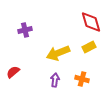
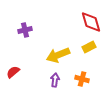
yellow arrow: moved 2 px down
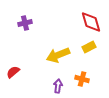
purple cross: moved 7 px up
purple arrow: moved 3 px right, 6 px down
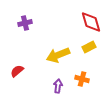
red semicircle: moved 4 px right, 1 px up
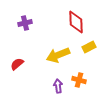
red diamond: moved 15 px left; rotated 15 degrees clockwise
red semicircle: moved 7 px up
orange cross: moved 3 px left, 1 px down
purple arrow: rotated 16 degrees counterclockwise
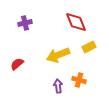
red diamond: rotated 20 degrees counterclockwise
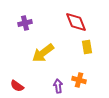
yellow rectangle: moved 2 px left; rotated 72 degrees counterclockwise
yellow arrow: moved 15 px left, 2 px up; rotated 15 degrees counterclockwise
red semicircle: moved 22 px down; rotated 104 degrees counterclockwise
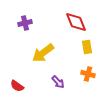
orange cross: moved 9 px right, 6 px up
purple arrow: moved 4 px up; rotated 144 degrees clockwise
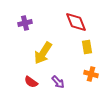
yellow arrow: rotated 20 degrees counterclockwise
orange cross: moved 3 px right
red semicircle: moved 14 px right, 4 px up
